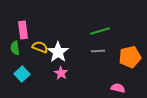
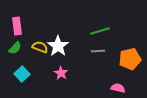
pink rectangle: moved 6 px left, 4 px up
green semicircle: rotated 128 degrees counterclockwise
white star: moved 6 px up
orange pentagon: moved 2 px down
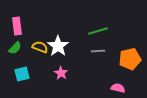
green line: moved 2 px left
cyan square: rotated 28 degrees clockwise
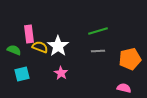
pink rectangle: moved 12 px right, 8 px down
green semicircle: moved 1 px left, 2 px down; rotated 112 degrees counterclockwise
pink semicircle: moved 6 px right
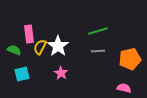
yellow semicircle: rotated 84 degrees counterclockwise
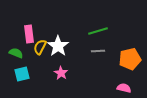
green semicircle: moved 2 px right, 3 px down
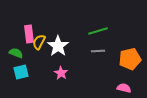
yellow semicircle: moved 1 px left, 5 px up
cyan square: moved 1 px left, 2 px up
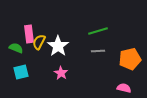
green semicircle: moved 5 px up
